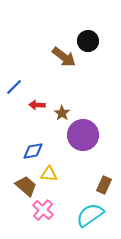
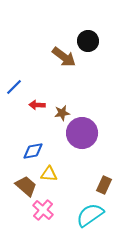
brown star: rotated 28 degrees clockwise
purple circle: moved 1 px left, 2 px up
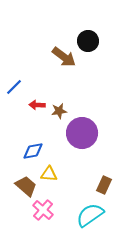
brown star: moved 3 px left, 2 px up
